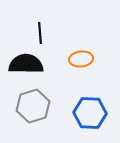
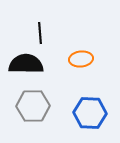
gray hexagon: rotated 16 degrees clockwise
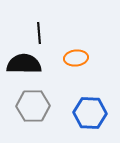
black line: moved 1 px left
orange ellipse: moved 5 px left, 1 px up
black semicircle: moved 2 px left
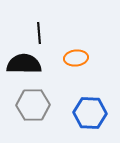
gray hexagon: moved 1 px up
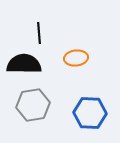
gray hexagon: rotated 8 degrees counterclockwise
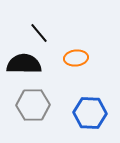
black line: rotated 35 degrees counterclockwise
gray hexagon: rotated 8 degrees clockwise
